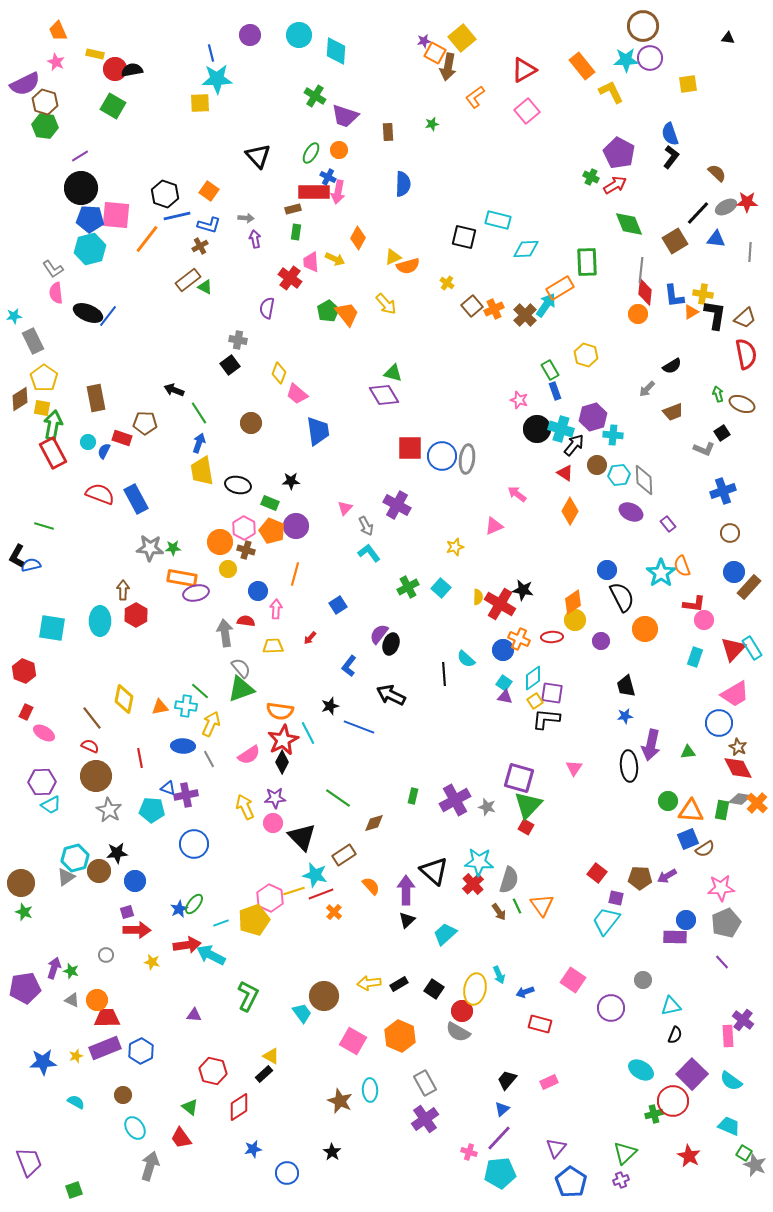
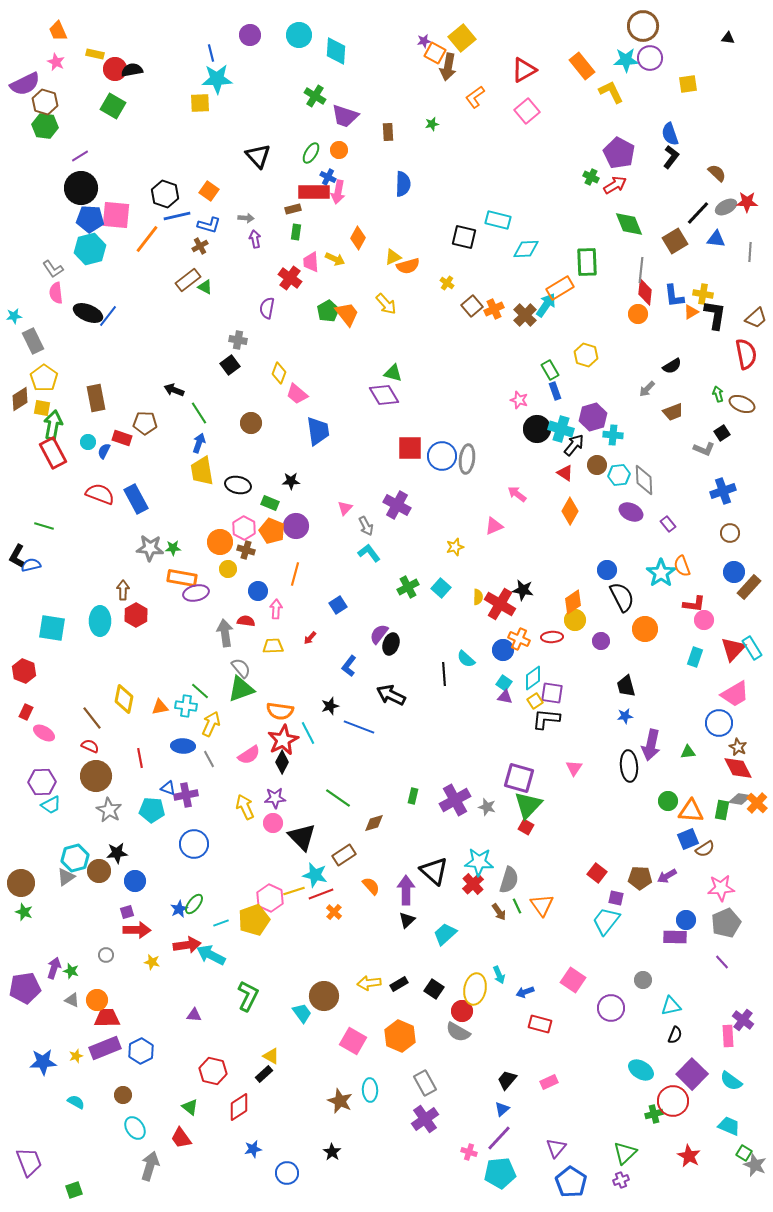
brown trapezoid at (745, 318): moved 11 px right
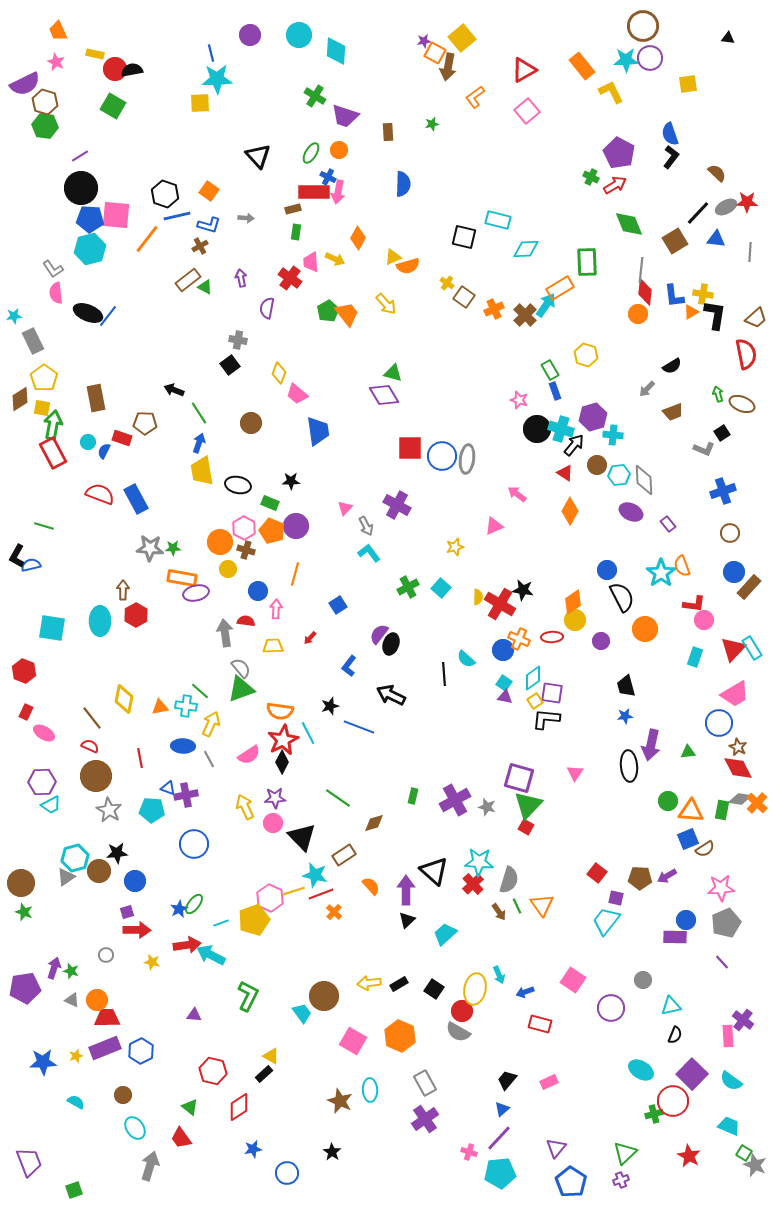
purple arrow at (255, 239): moved 14 px left, 39 px down
brown square at (472, 306): moved 8 px left, 9 px up; rotated 15 degrees counterclockwise
pink triangle at (574, 768): moved 1 px right, 5 px down
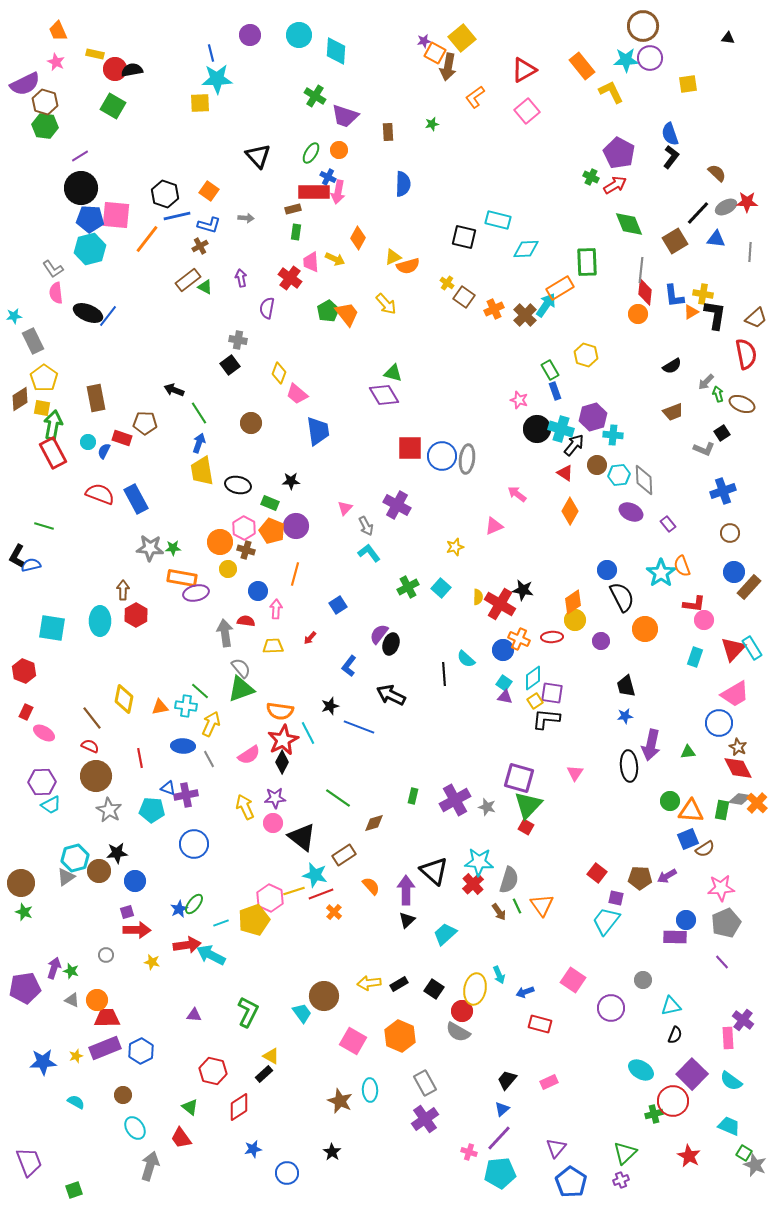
gray arrow at (647, 389): moved 59 px right, 7 px up
green circle at (668, 801): moved 2 px right
black triangle at (302, 837): rotated 8 degrees counterclockwise
green L-shape at (248, 996): moved 16 px down
pink rectangle at (728, 1036): moved 2 px down
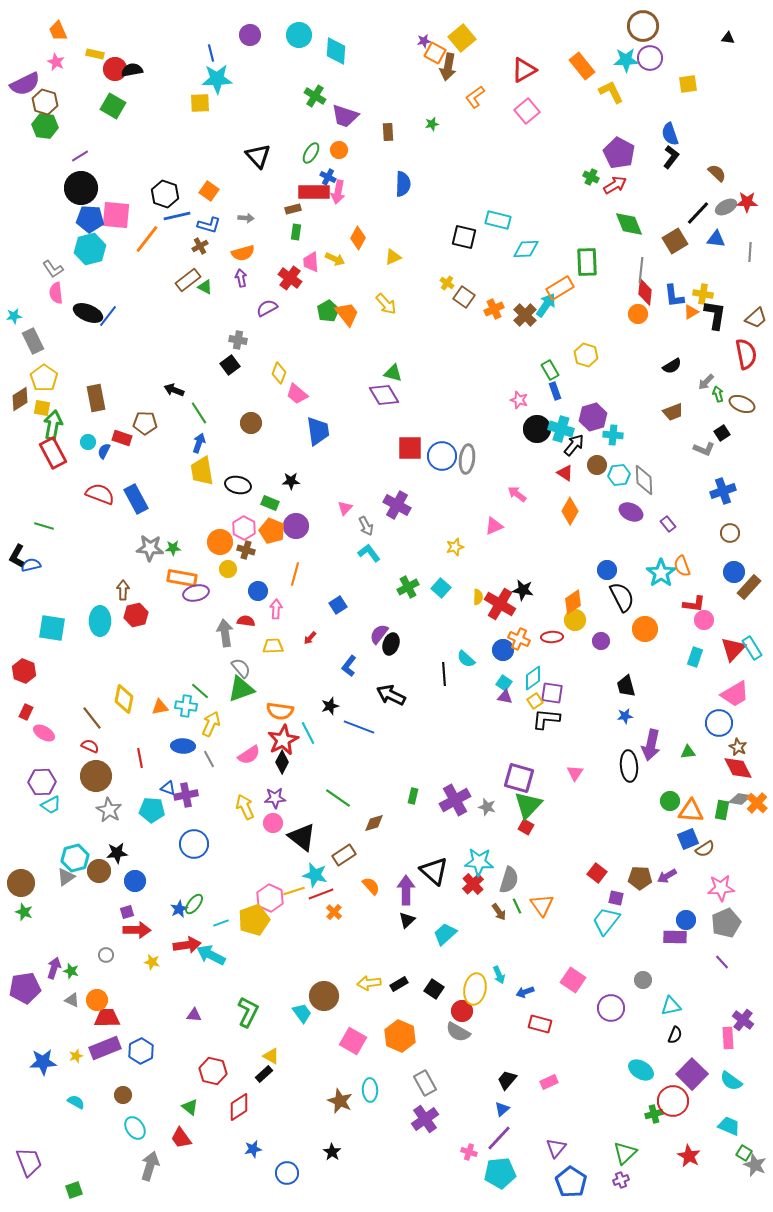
orange semicircle at (408, 266): moved 165 px left, 13 px up
purple semicircle at (267, 308): rotated 50 degrees clockwise
red hexagon at (136, 615): rotated 15 degrees clockwise
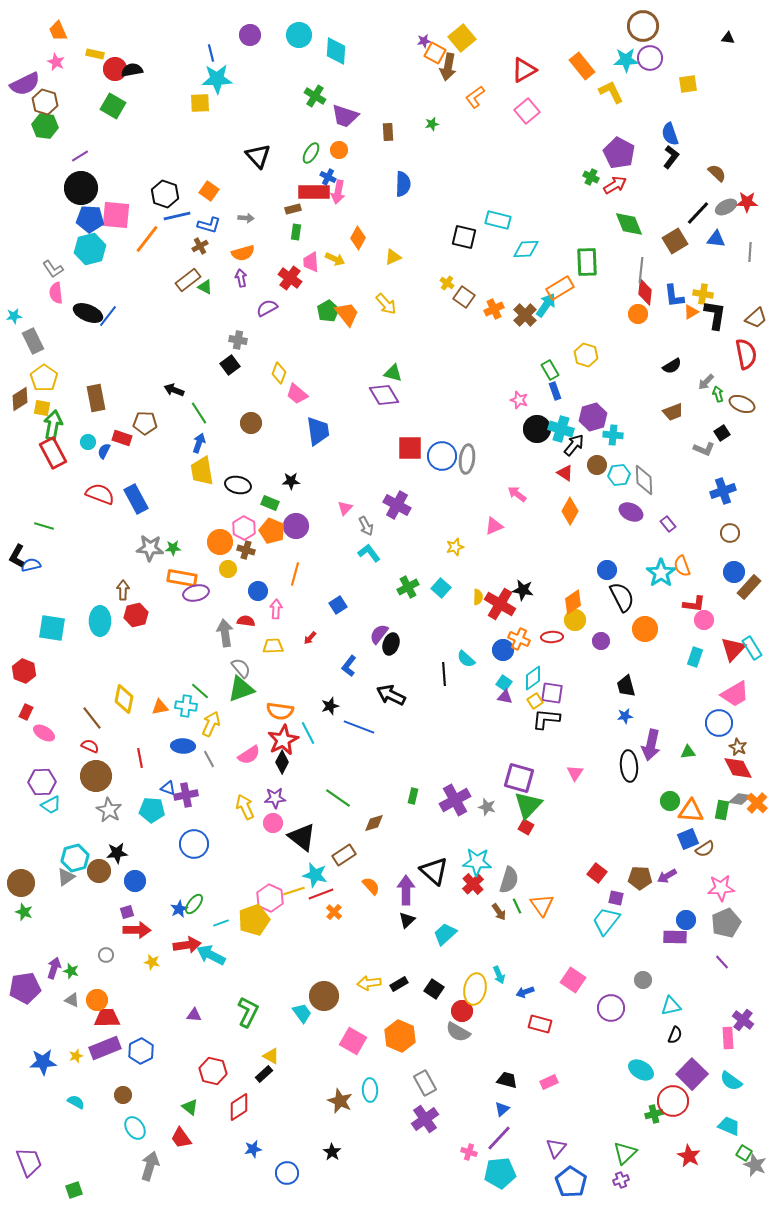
cyan star at (479, 862): moved 2 px left
black trapezoid at (507, 1080): rotated 65 degrees clockwise
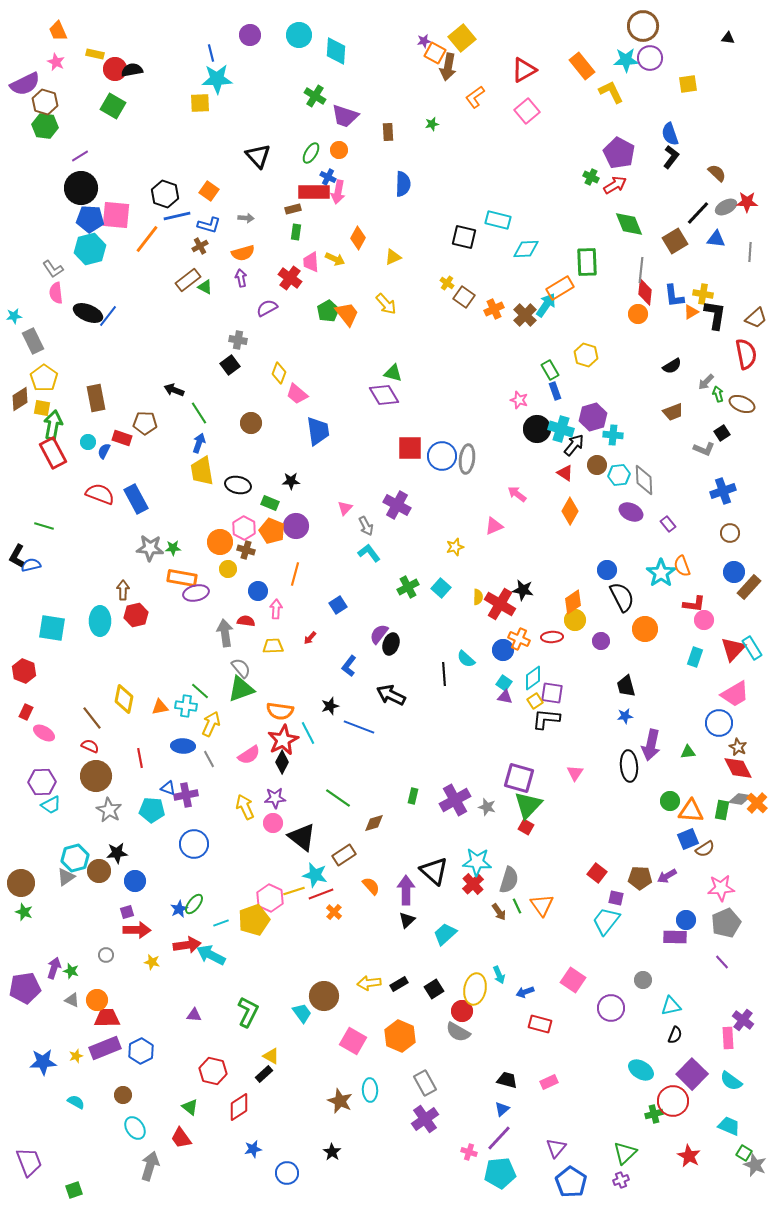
black square at (434, 989): rotated 24 degrees clockwise
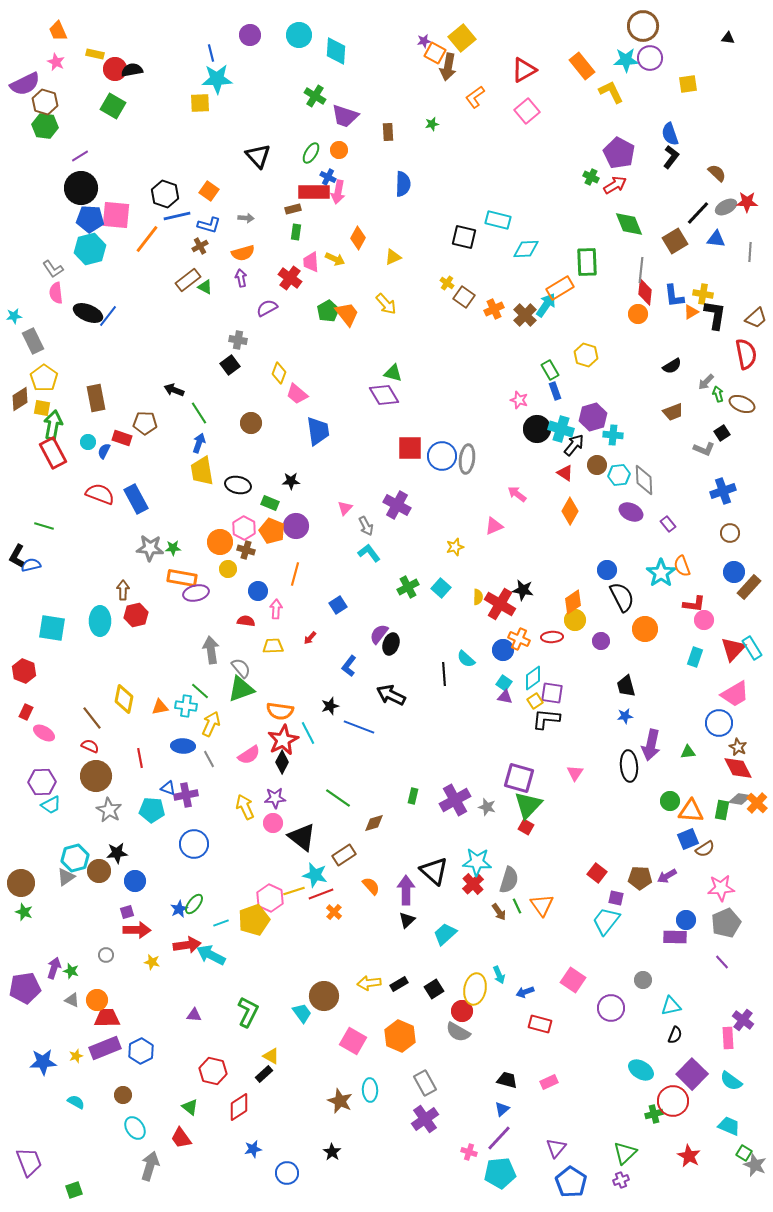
gray arrow at (225, 633): moved 14 px left, 17 px down
